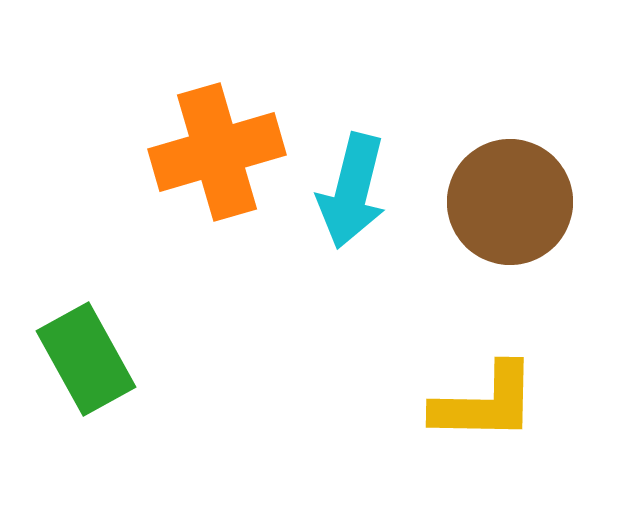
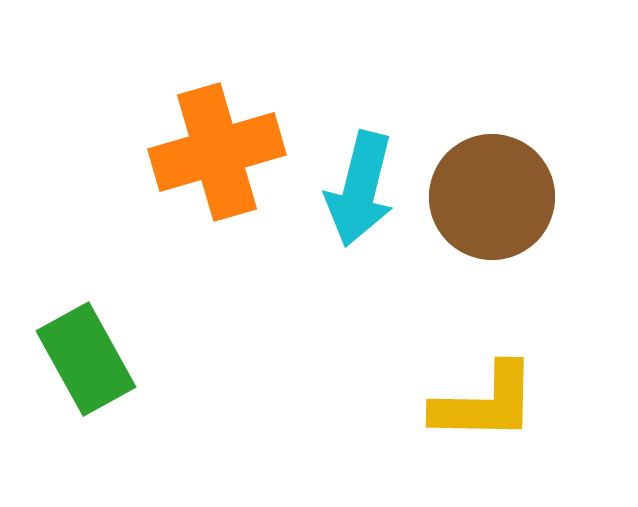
cyan arrow: moved 8 px right, 2 px up
brown circle: moved 18 px left, 5 px up
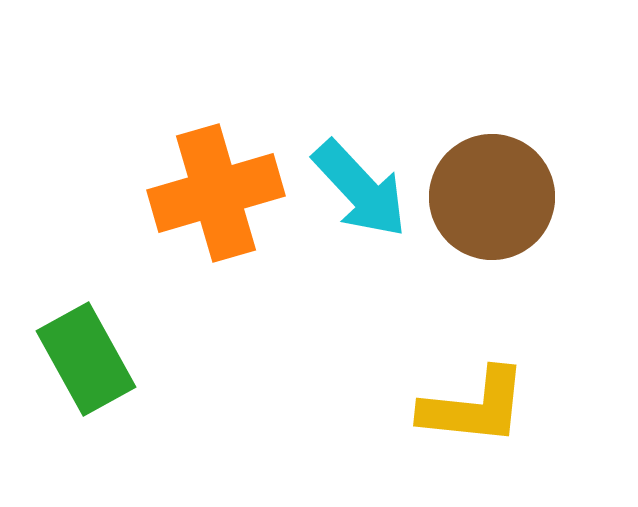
orange cross: moved 1 px left, 41 px down
cyan arrow: rotated 57 degrees counterclockwise
yellow L-shape: moved 11 px left, 4 px down; rotated 5 degrees clockwise
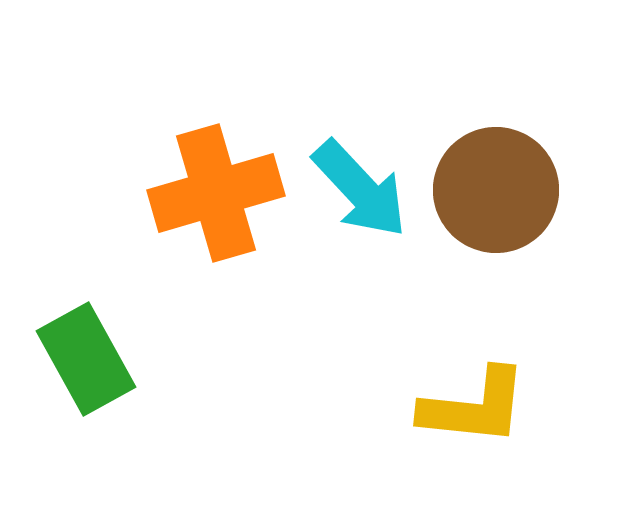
brown circle: moved 4 px right, 7 px up
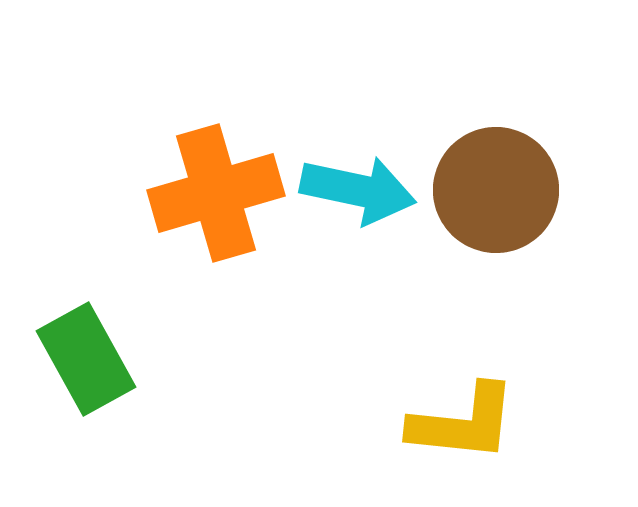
cyan arrow: moved 2 px left, 1 px down; rotated 35 degrees counterclockwise
yellow L-shape: moved 11 px left, 16 px down
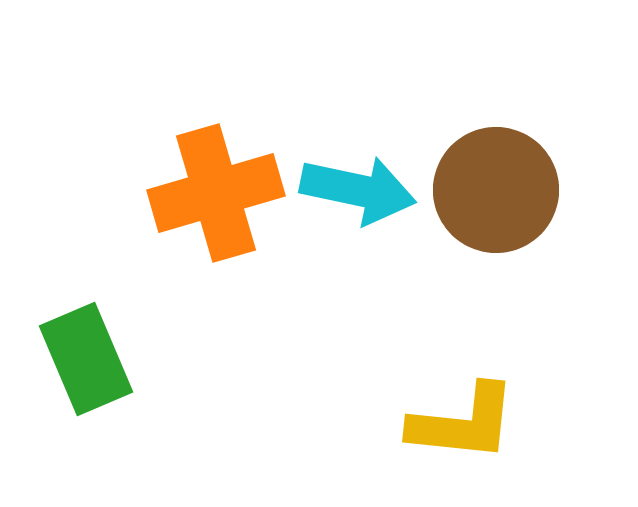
green rectangle: rotated 6 degrees clockwise
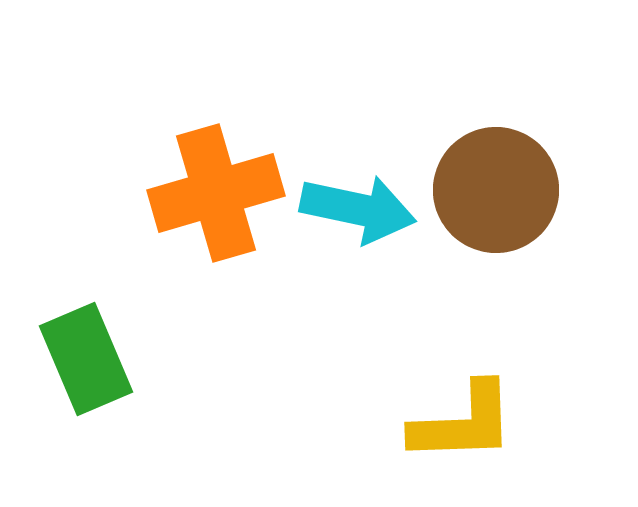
cyan arrow: moved 19 px down
yellow L-shape: rotated 8 degrees counterclockwise
